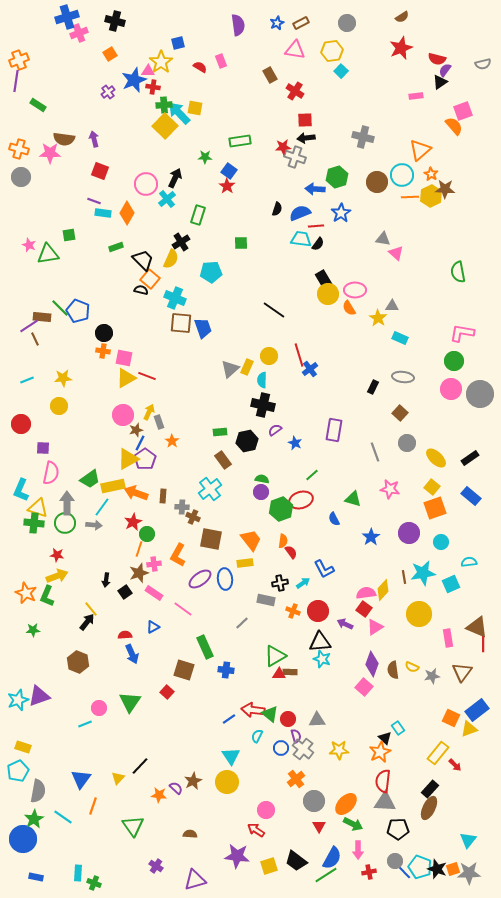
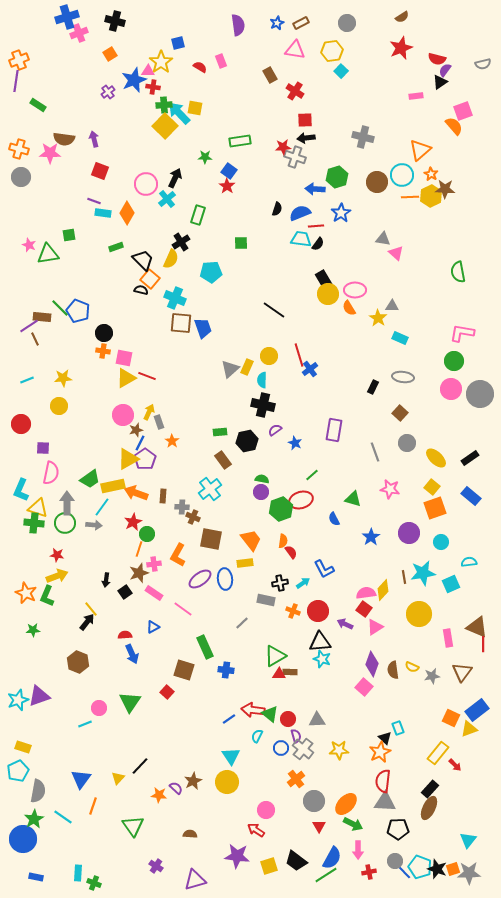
cyan rectangle at (398, 728): rotated 16 degrees clockwise
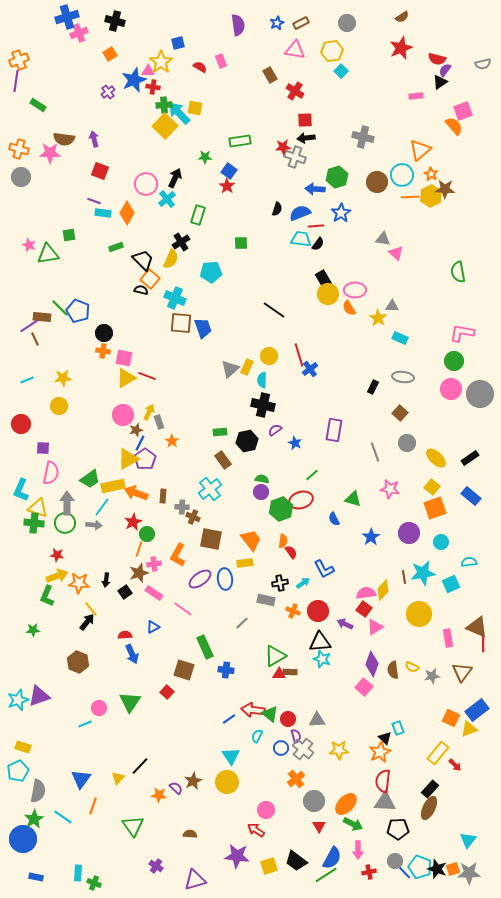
orange star at (26, 593): moved 53 px right, 10 px up; rotated 20 degrees counterclockwise
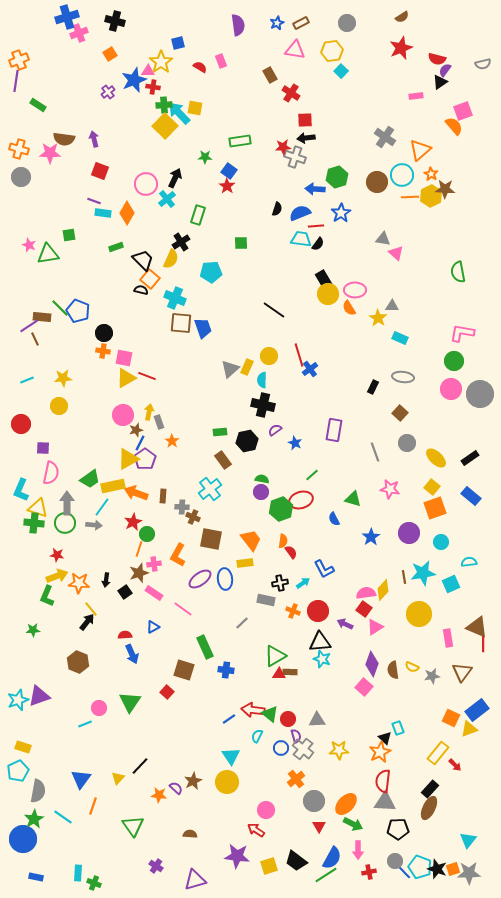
red cross at (295, 91): moved 4 px left, 2 px down
gray cross at (363, 137): moved 22 px right; rotated 20 degrees clockwise
yellow arrow at (149, 412): rotated 14 degrees counterclockwise
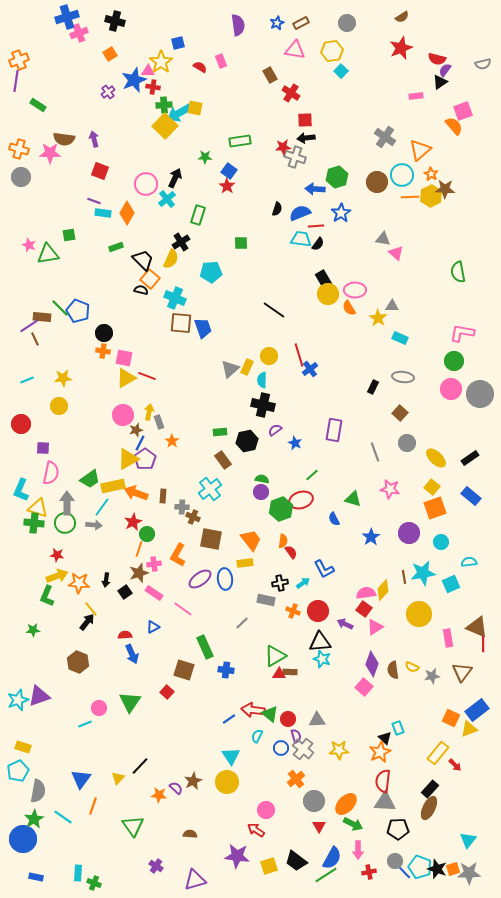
cyan arrow at (179, 113): rotated 75 degrees counterclockwise
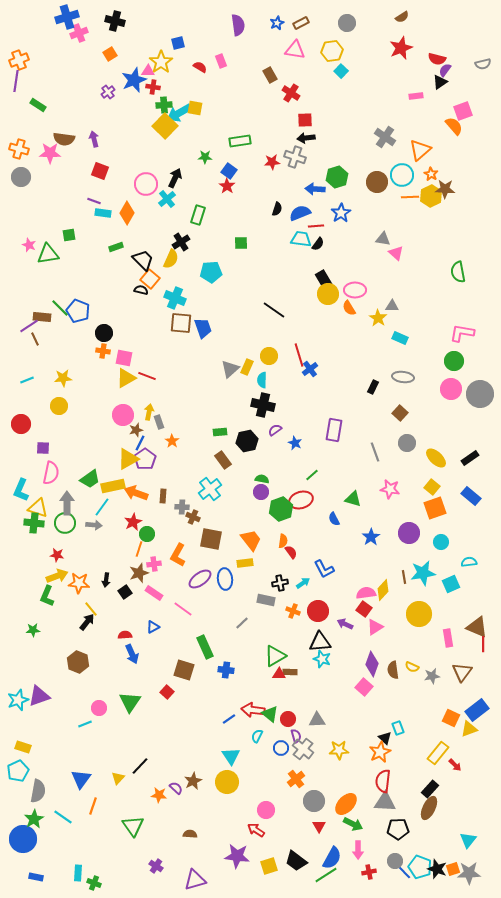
red star at (283, 147): moved 11 px left, 15 px down
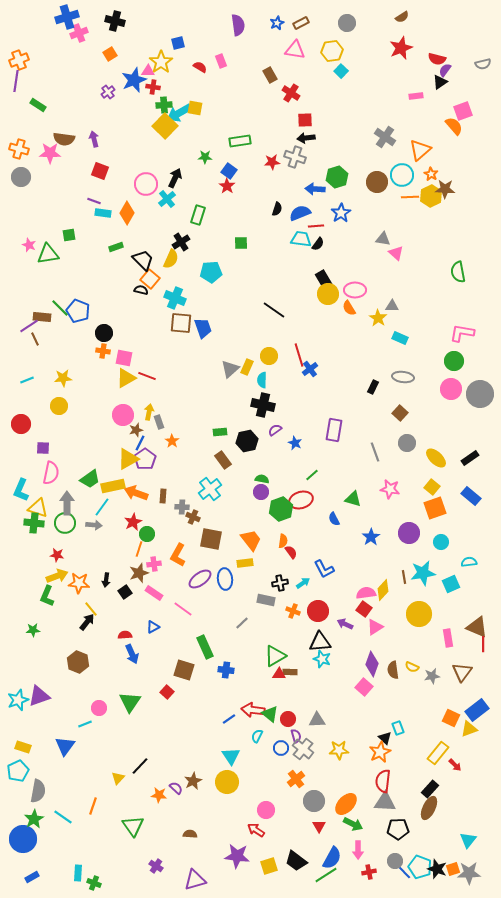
blue triangle at (81, 779): moved 16 px left, 33 px up
blue rectangle at (36, 877): moved 4 px left; rotated 40 degrees counterclockwise
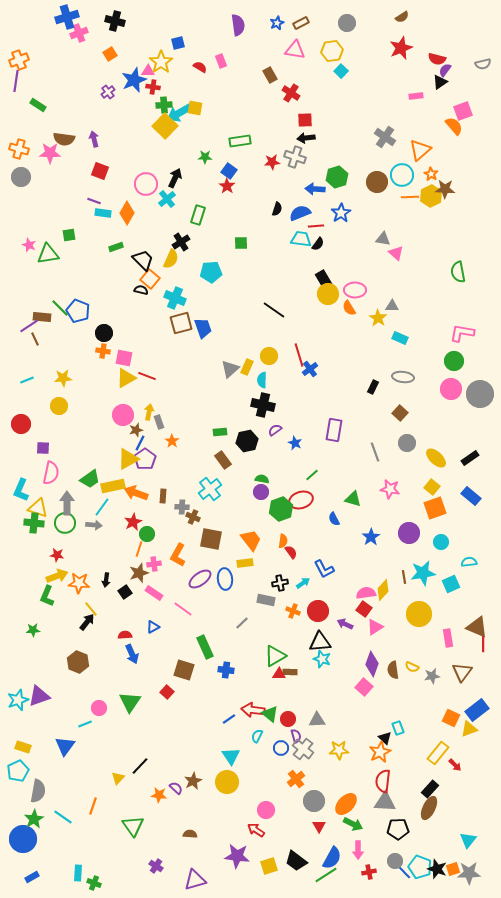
brown square at (181, 323): rotated 20 degrees counterclockwise
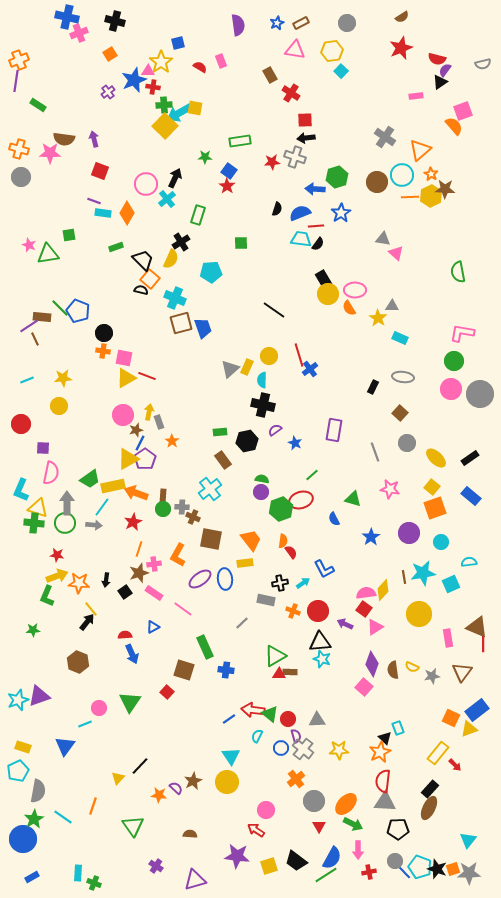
blue cross at (67, 17): rotated 30 degrees clockwise
green circle at (147, 534): moved 16 px right, 25 px up
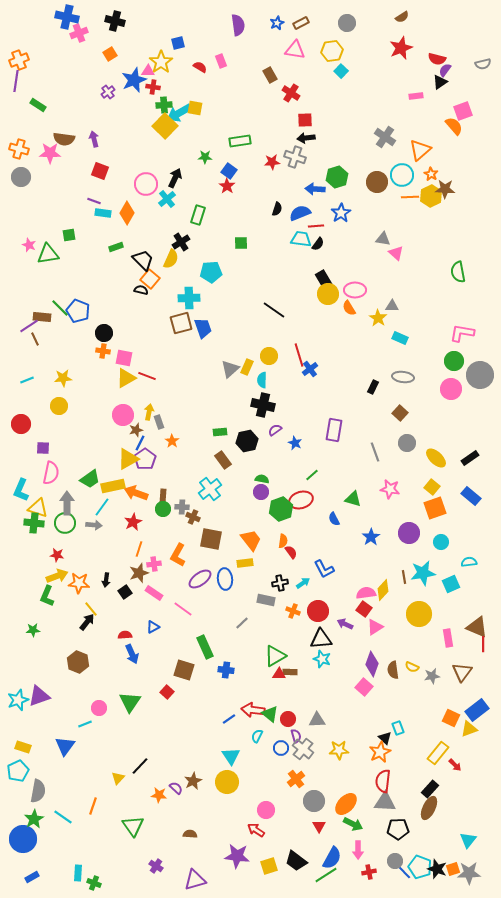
cyan cross at (175, 298): moved 14 px right; rotated 25 degrees counterclockwise
gray circle at (480, 394): moved 19 px up
black triangle at (320, 642): moved 1 px right, 3 px up
